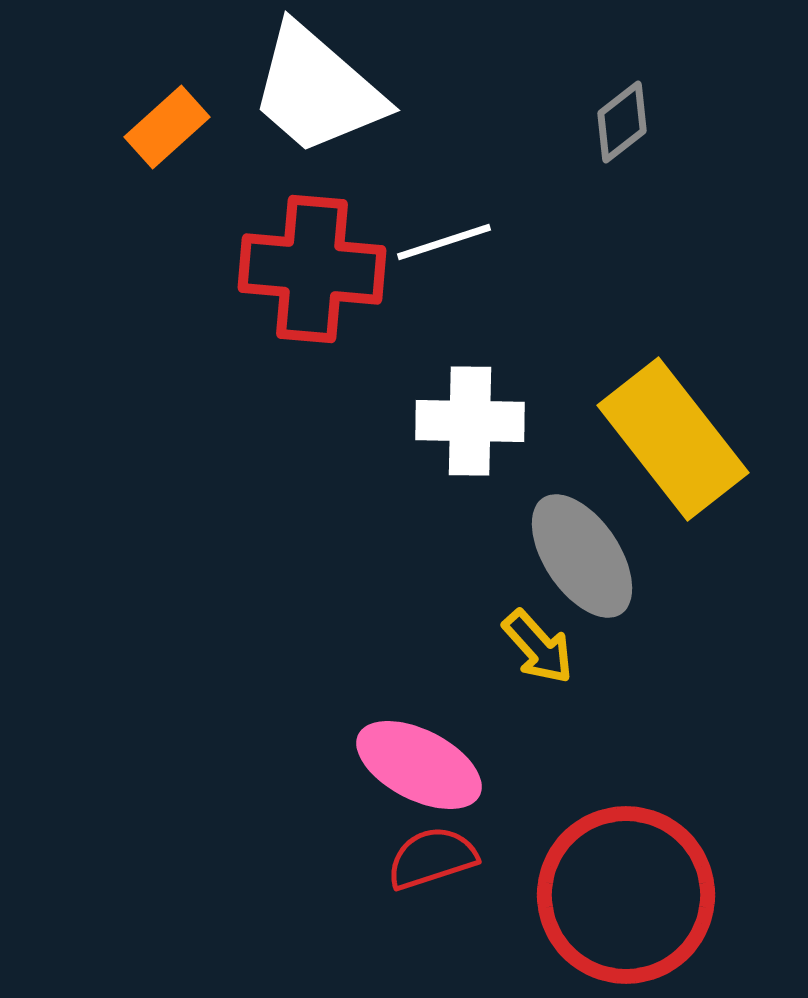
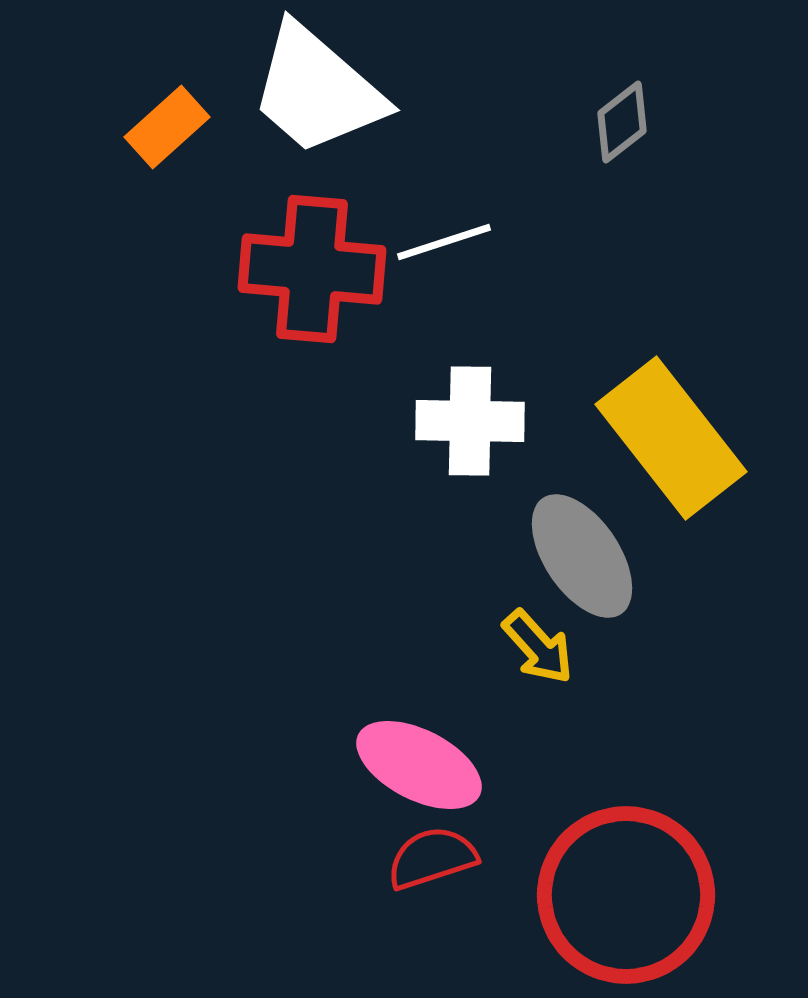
yellow rectangle: moved 2 px left, 1 px up
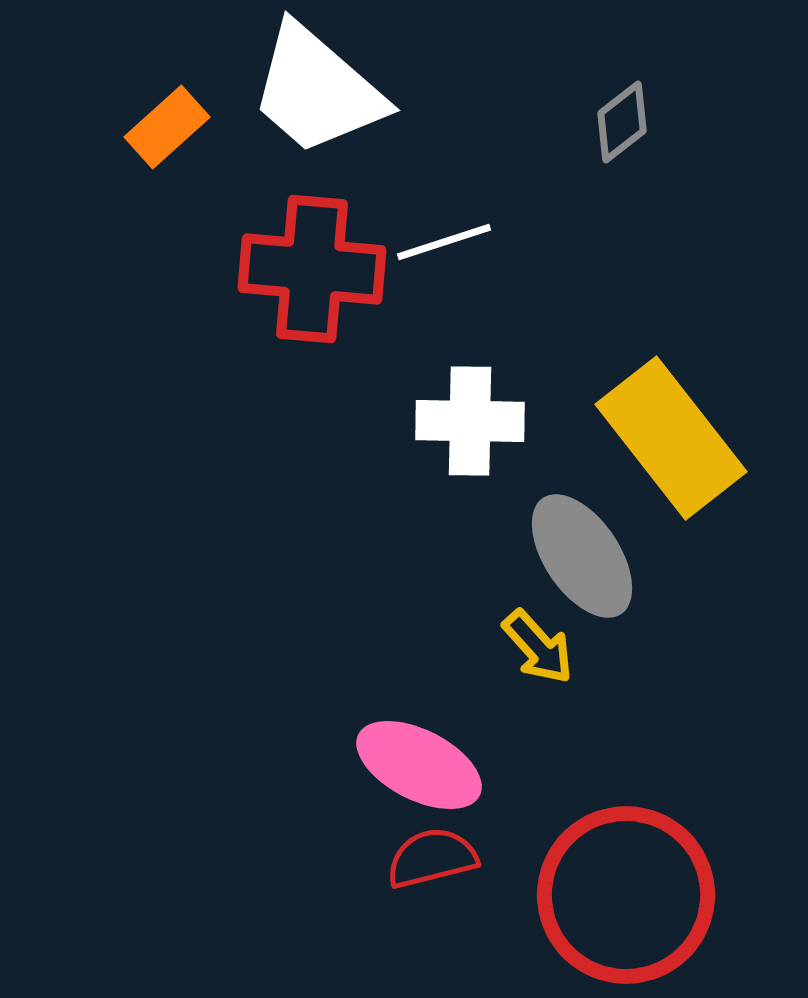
red semicircle: rotated 4 degrees clockwise
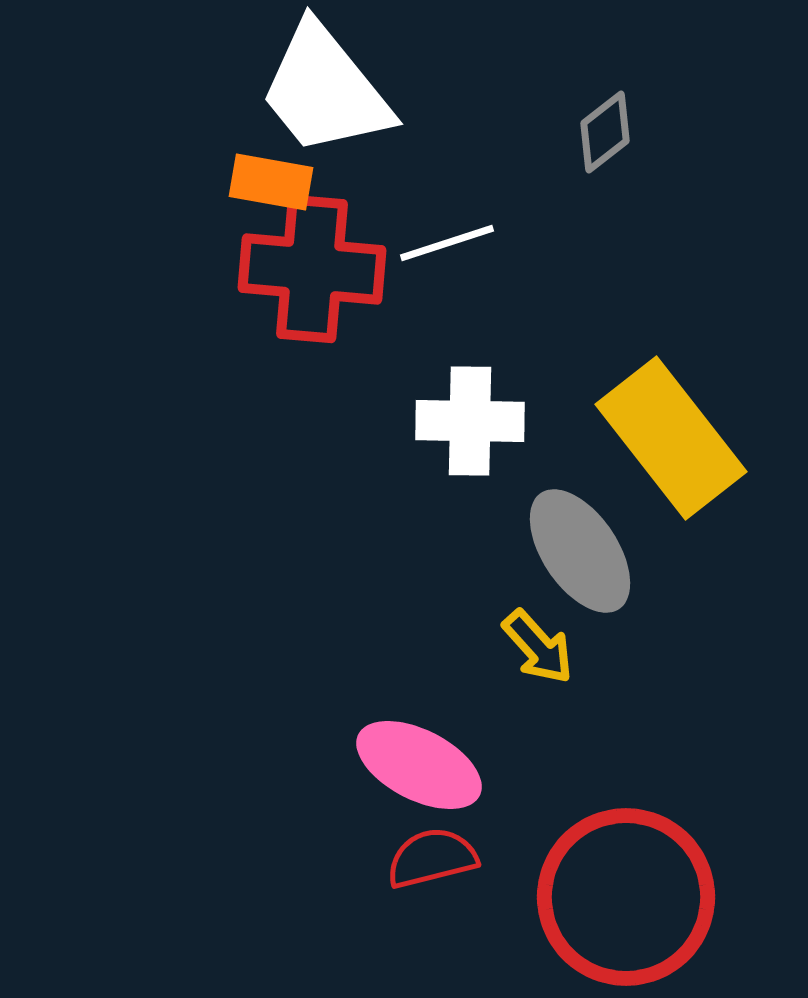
white trapezoid: moved 8 px right; rotated 10 degrees clockwise
gray diamond: moved 17 px left, 10 px down
orange rectangle: moved 104 px right, 55 px down; rotated 52 degrees clockwise
white line: moved 3 px right, 1 px down
gray ellipse: moved 2 px left, 5 px up
red circle: moved 2 px down
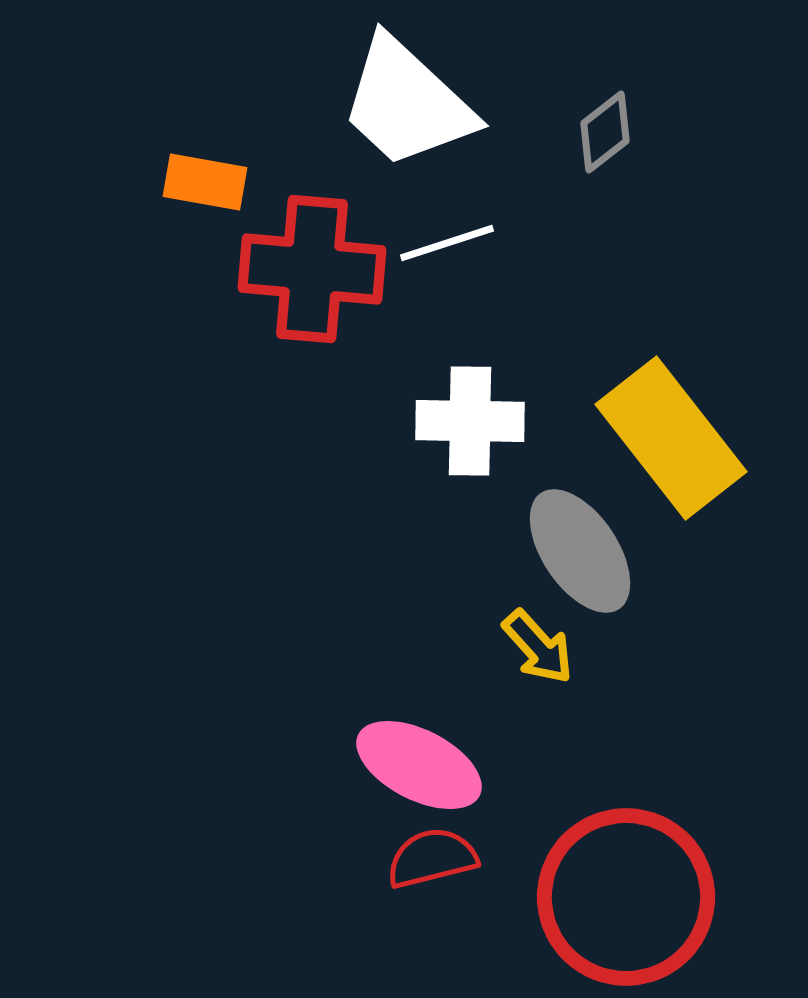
white trapezoid: moved 82 px right, 13 px down; rotated 8 degrees counterclockwise
orange rectangle: moved 66 px left
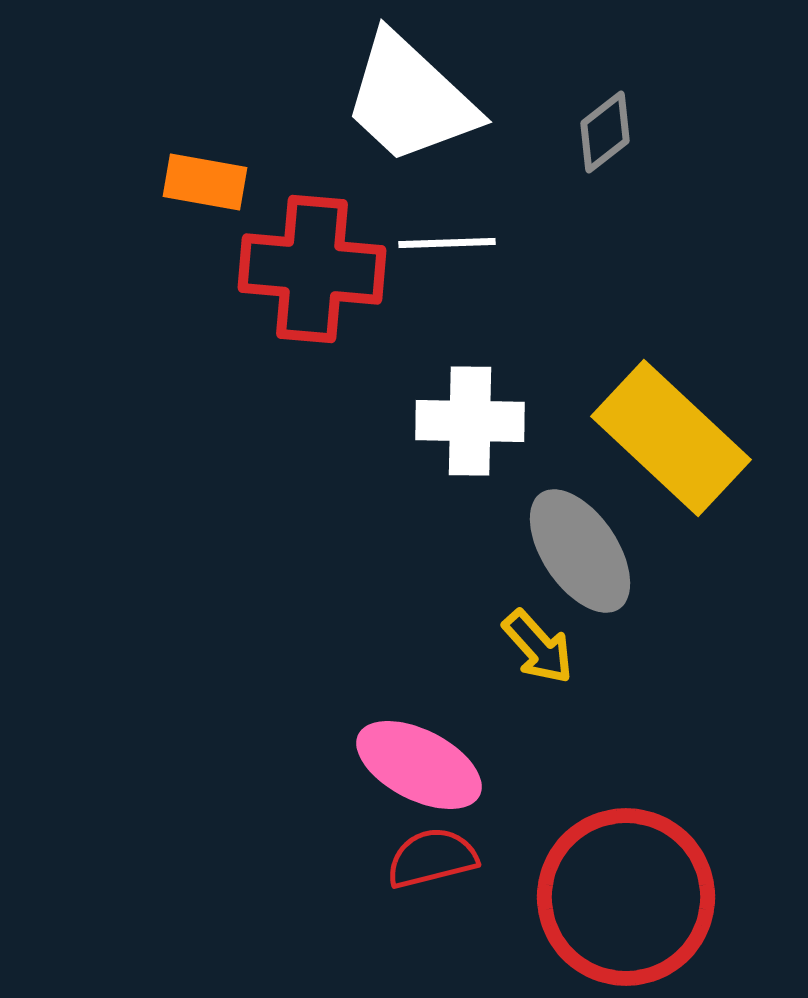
white trapezoid: moved 3 px right, 4 px up
white line: rotated 16 degrees clockwise
yellow rectangle: rotated 9 degrees counterclockwise
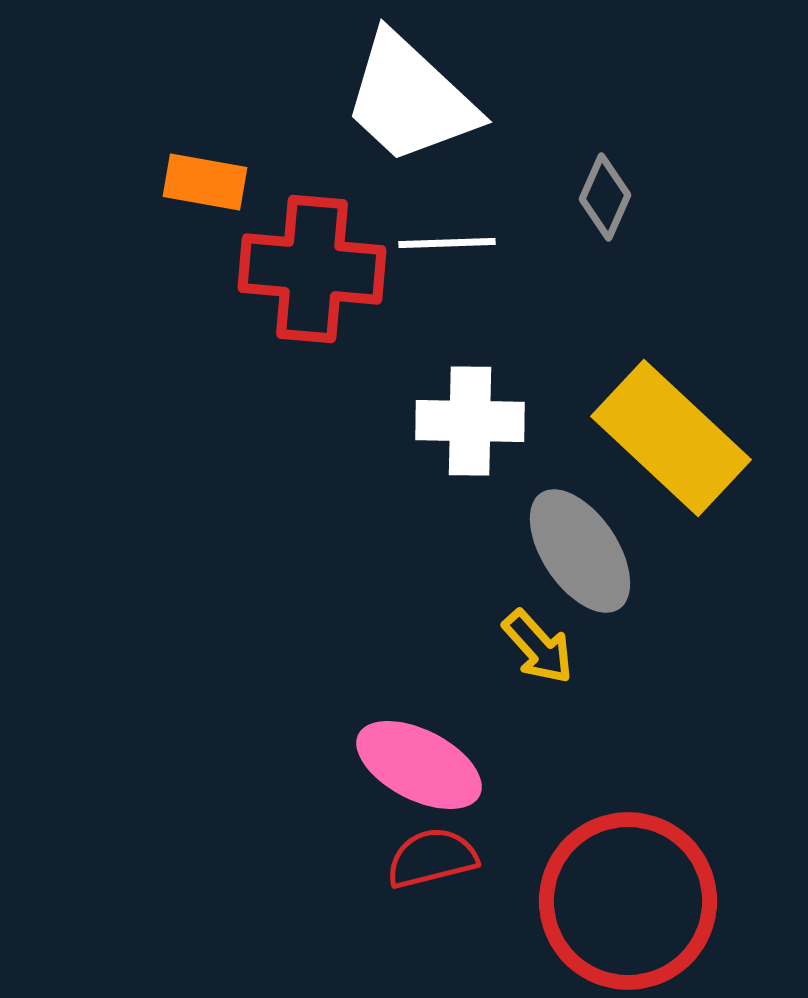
gray diamond: moved 65 px down; rotated 28 degrees counterclockwise
red circle: moved 2 px right, 4 px down
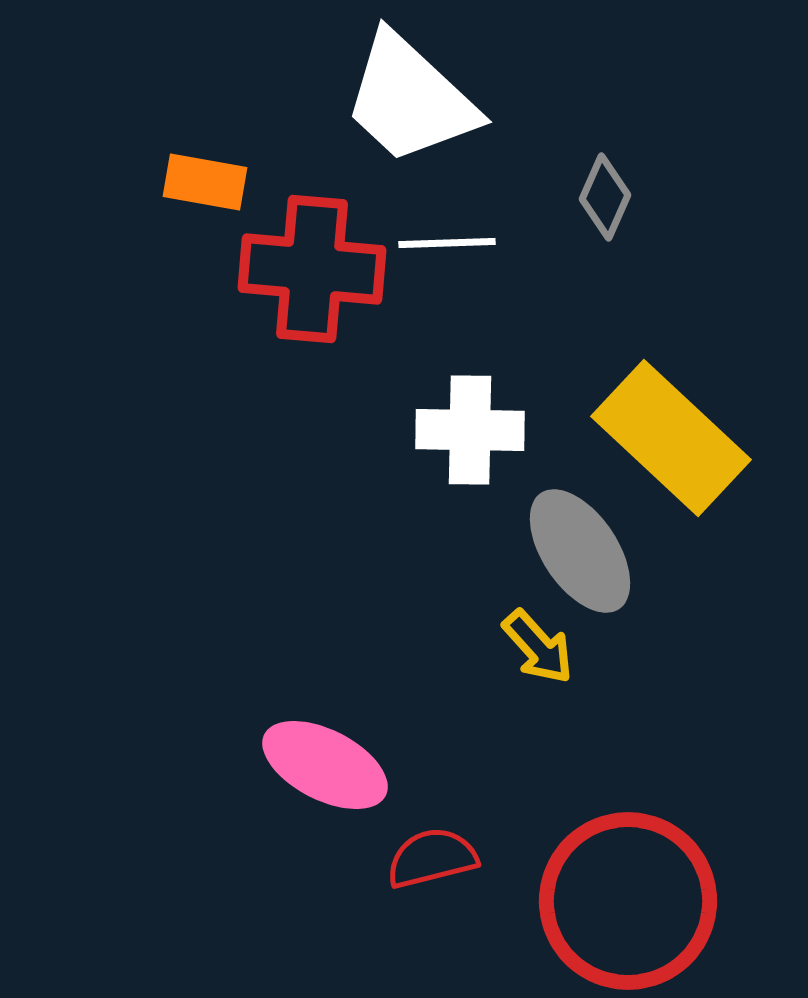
white cross: moved 9 px down
pink ellipse: moved 94 px left
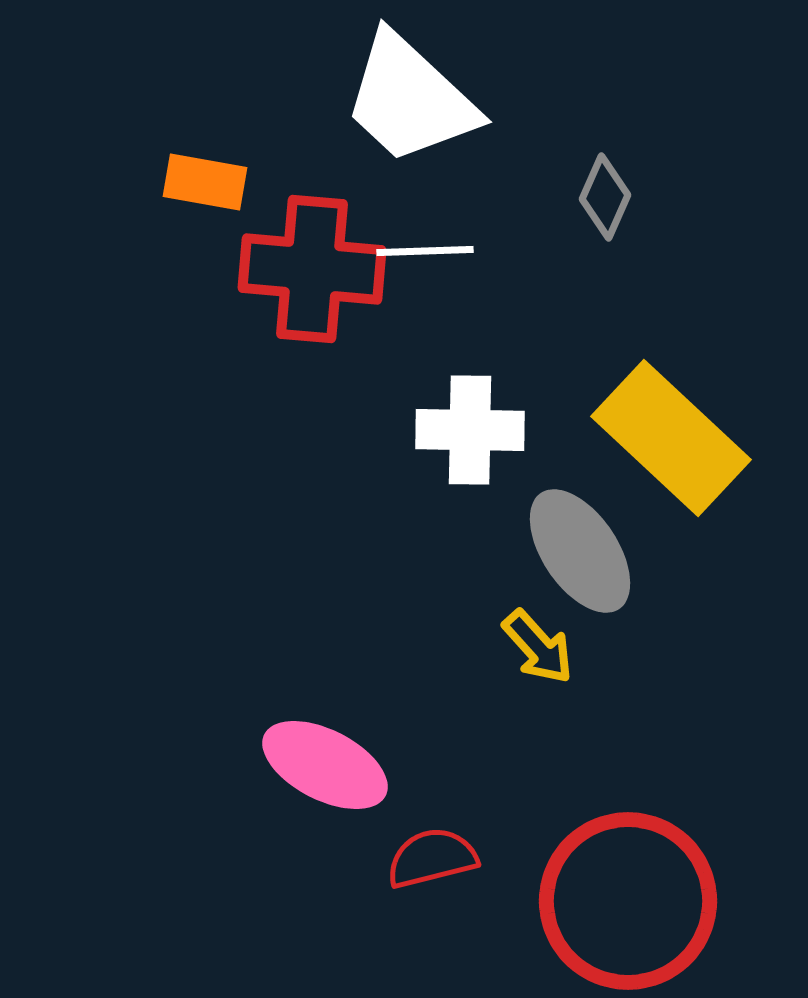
white line: moved 22 px left, 8 px down
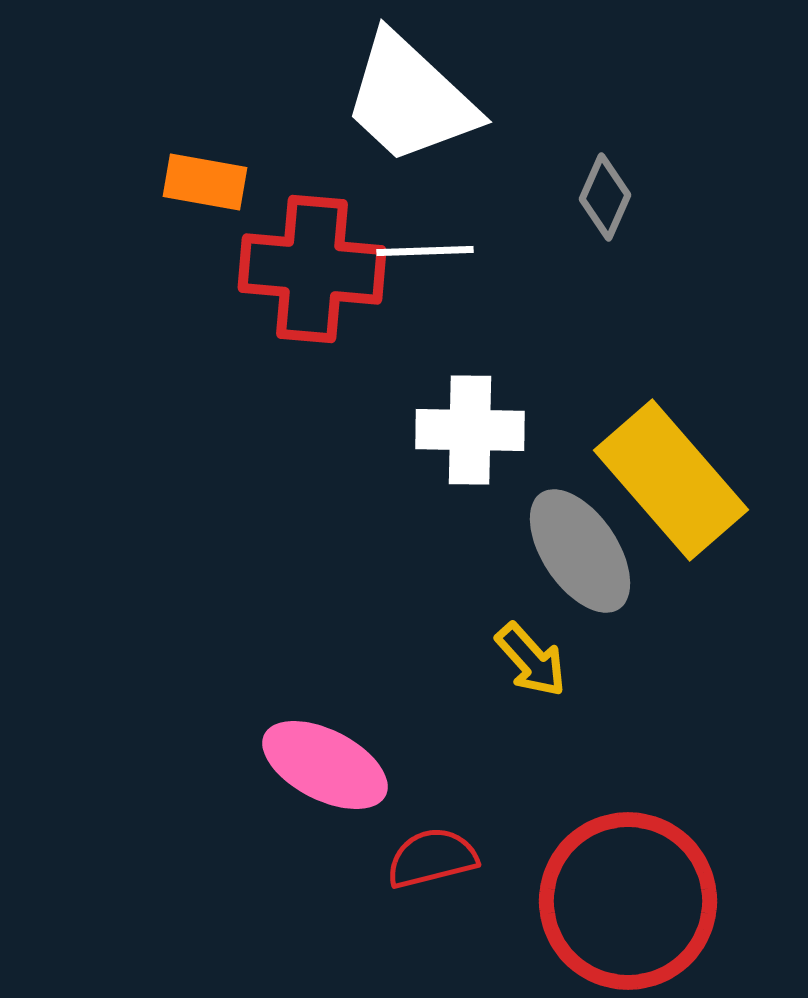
yellow rectangle: moved 42 px down; rotated 6 degrees clockwise
yellow arrow: moved 7 px left, 13 px down
